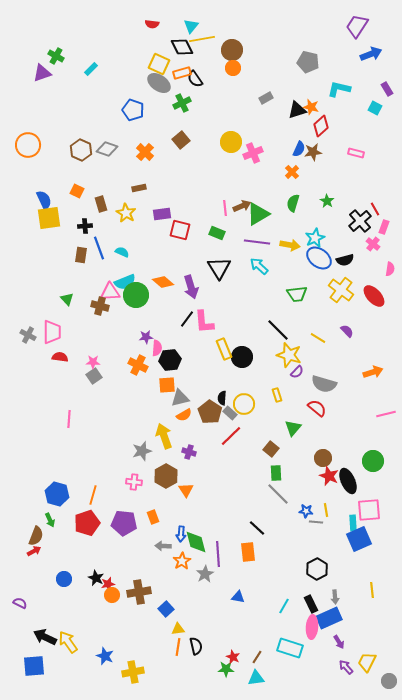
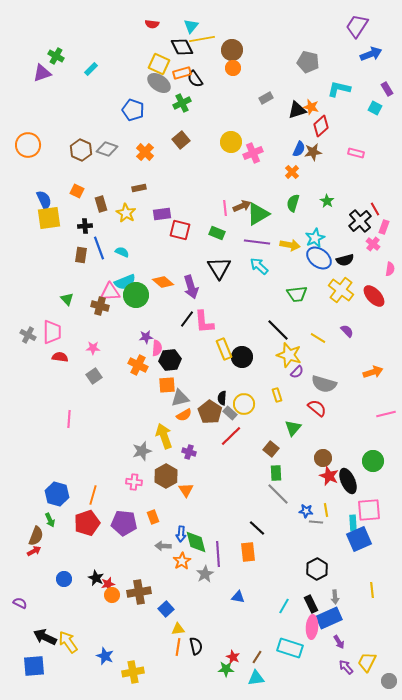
pink star at (93, 362): moved 14 px up
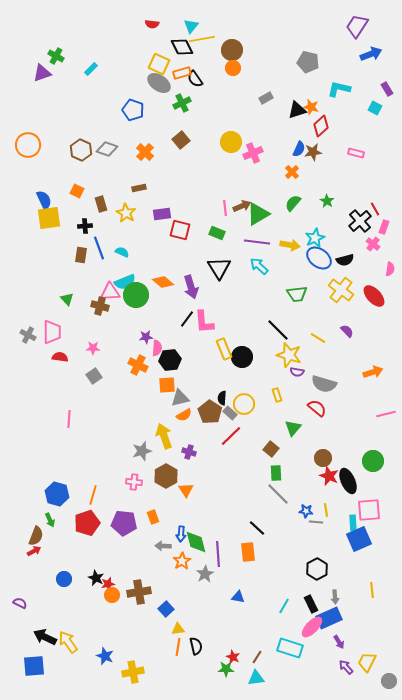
green semicircle at (293, 203): rotated 24 degrees clockwise
purple semicircle at (297, 372): rotated 56 degrees clockwise
pink ellipse at (312, 627): rotated 40 degrees clockwise
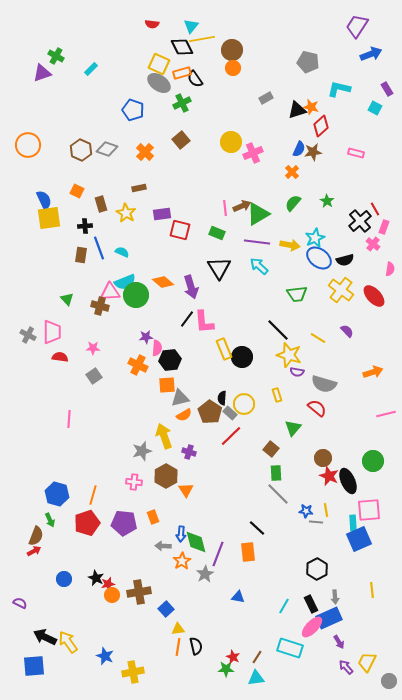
purple line at (218, 554): rotated 25 degrees clockwise
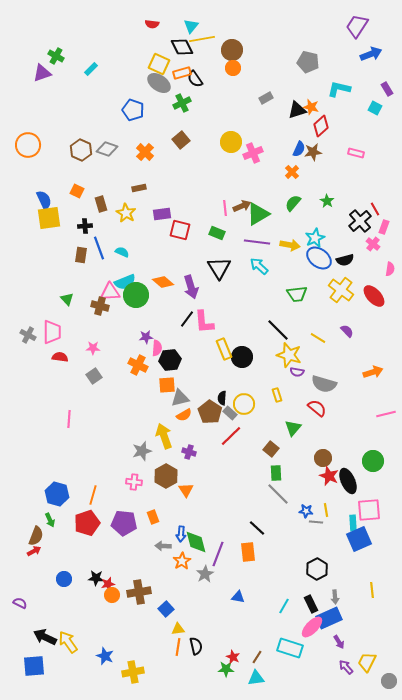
black star at (96, 578): rotated 21 degrees counterclockwise
